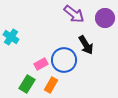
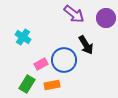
purple circle: moved 1 px right
cyan cross: moved 12 px right
orange rectangle: moved 1 px right; rotated 49 degrees clockwise
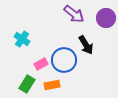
cyan cross: moved 1 px left, 2 px down
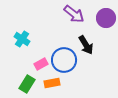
orange rectangle: moved 2 px up
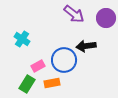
black arrow: moved 1 px down; rotated 114 degrees clockwise
pink rectangle: moved 3 px left, 2 px down
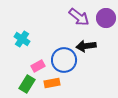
purple arrow: moved 5 px right, 3 px down
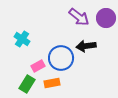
blue circle: moved 3 px left, 2 px up
